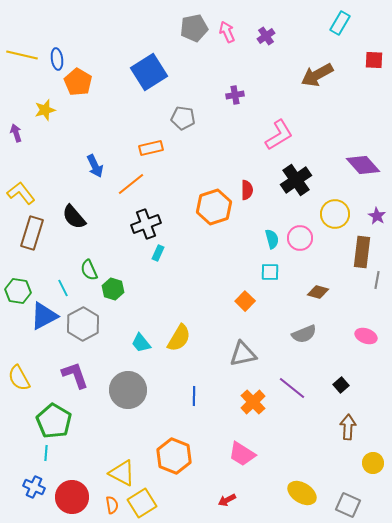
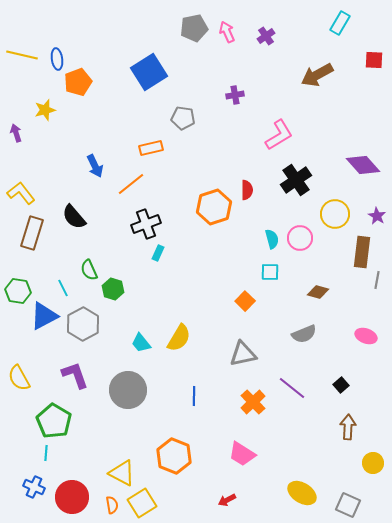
orange pentagon at (78, 82): rotated 20 degrees clockwise
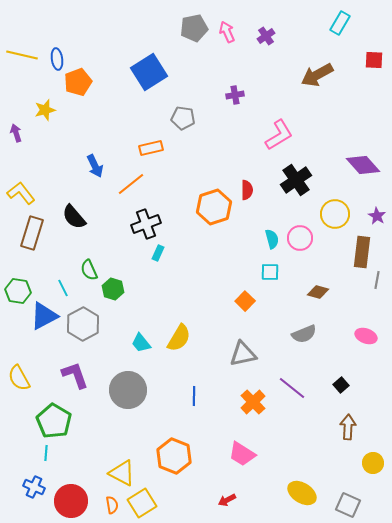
red circle at (72, 497): moved 1 px left, 4 px down
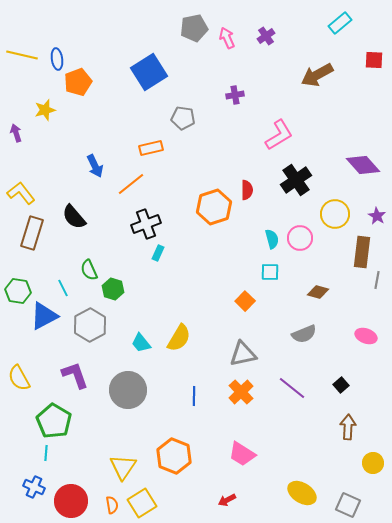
cyan rectangle at (340, 23): rotated 20 degrees clockwise
pink arrow at (227, 32): moved 6 px down
gray hexagon at (83, 324): moved 7 px right, 1 px down
orange cross at (253, 402): moved 12 px left, 10 px up
yellow triangle at (122, 473): moved 1 px right, 6 px up; rotated 36 degrees clockwise
